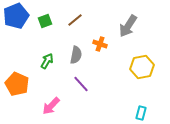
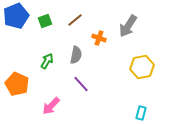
orange cross: moved 1 px left, 6 px up
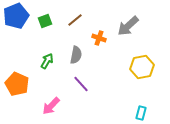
gray arrow: rotated 15 degrees clockwise
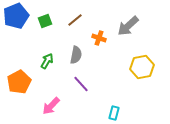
orange pentagon: moved 2 px right, 2 px up; rotated 20 degrees clockwise
cyan rectangle: moved 27 px left
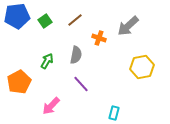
blue pentagon: moved 1 px right; rotated 15 degrees clockwise
green square: rotated 16 degrees counterclockwise
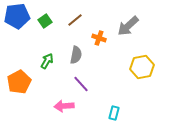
pink arrow: moved 13 px right; rotated 42 degrees clockwise
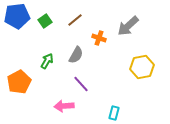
gray semicircle: rotated 18 degrees clockwise
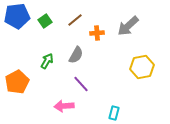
orange cross: moved 2 px left, 5 px up; rotated 24 degrees counterclockwise
orange pentagon: moved 2 px left
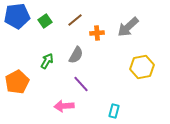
gray arrow: moved 1 px down
cyan rectangle: moved 2 px up
